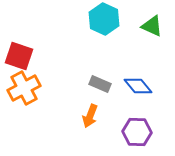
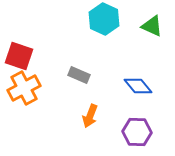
gray rectangle: moved 21 px left, 9 px up
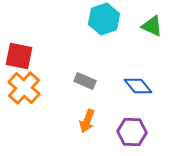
cyan hexagon: rotated 16 degrees clockwise
red square: rotated 8 degrees counterclockwise
gray rectangle: moved 6 px right, 6 px down
orange cross: rotated 20 degrees counterclockwise
orange arrow: moved 3 px left, 5 px down
purple hexagon: moved 5 px left
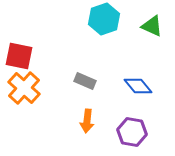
orange arrow: rotated 15 degrees counterclockwise
purple hexagon: rotated 8 degrees clockwise
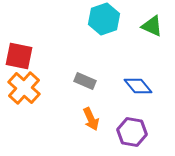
orange arrow: moved 4 px right, 2 px up; rotated 30 degrees counterclockwise
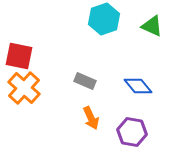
orange arrow: moved 1 px up
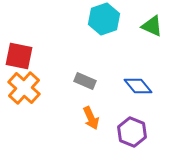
purple hexagon: rotated 12 degrees clockwise
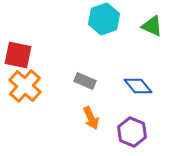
red square: moved 1 px left, 1 px up
orange cross: moved 1 px right, 2 px up
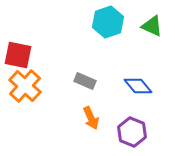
cyan hexagon: moved 4 px right, 3 px down
